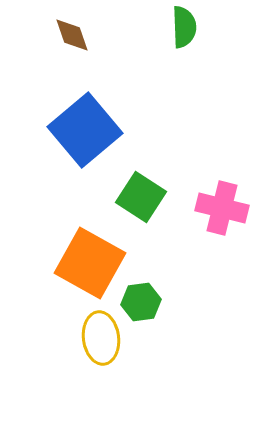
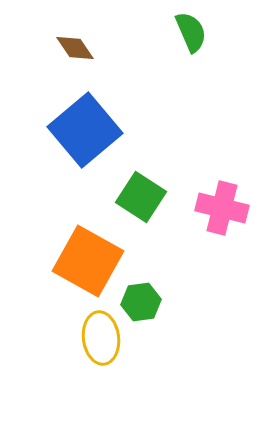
green semicircle: moved 7 px right, 5 px down; rotated 21 degrees counterclockwise
brown diamond: moved 3 px right, 13 px down; rotated 15 degrees counterclockwise
orange square: moved 2 px left, 2 px up
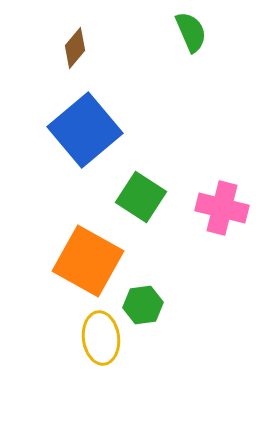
brown diamond: rotated 75 degrees clockwise
green hexagon: moved 2 px right, 3 px down
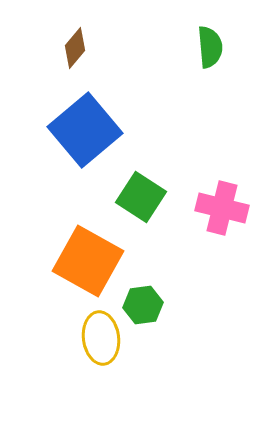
green semicircle: moved 19 px right, 15 px down; rotated 18 degrees clockwise
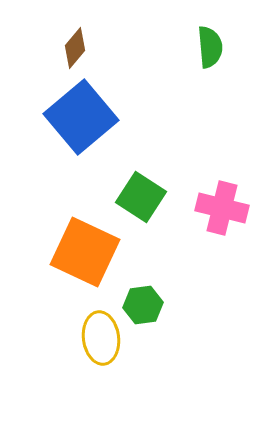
blue square: moved 4 px left, 13 px up
orange square: moved 3 px left, 9 px up; rotated 4 degrees counterclockwise
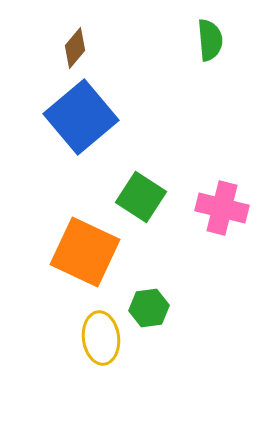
green semicircle: moved 7 px up
green hexagon: moved 6 px right, 3 px down
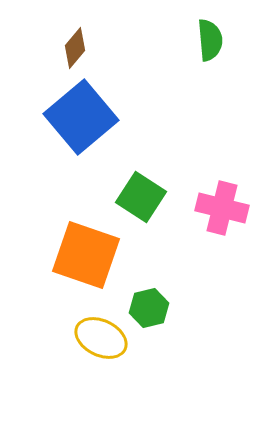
orange square: moved 1 px right, 3 px down; rotated 6 degrees counterclockwise
green hexagon: rotated 6 degrees counterclockwise
yellow ellipse: rotated 57 degrees counterclockwise
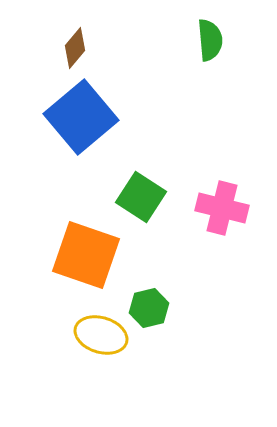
yellow ellipse: moved 3 px up; rotated 9 degrees counterclockwise
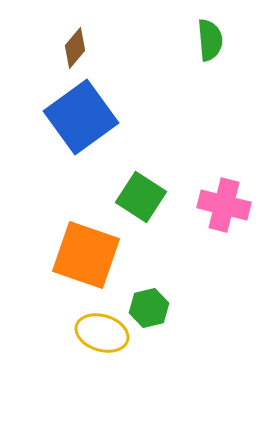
blue square: rotated 4 degrees clockwise
pink cross: moved 2 px right, 3 px up
yellow ellipse: moved 1 px right, 2 px up
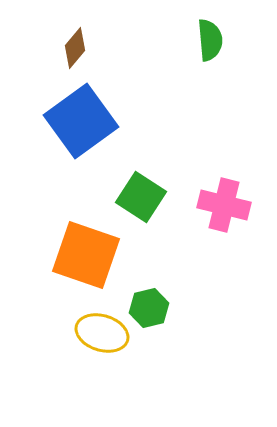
blue square: moved 4 px down
